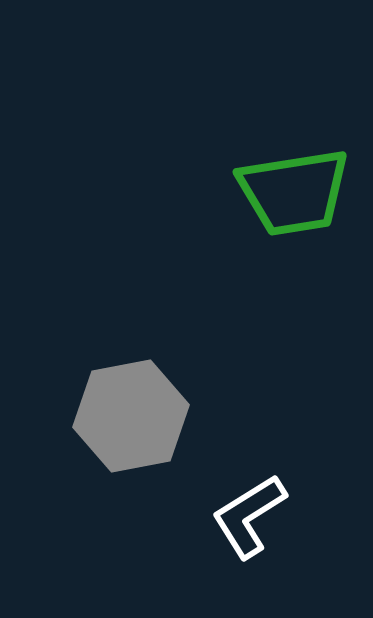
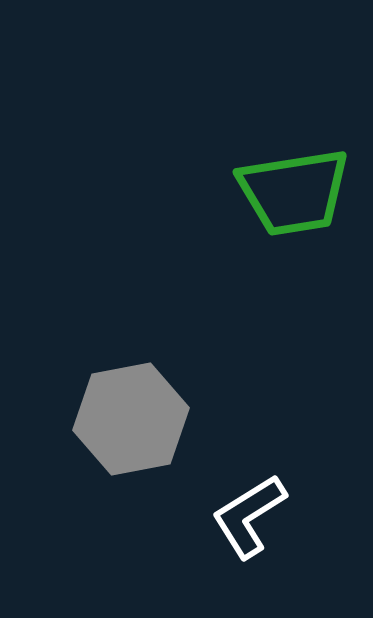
gray hexagon: moved 3 px down
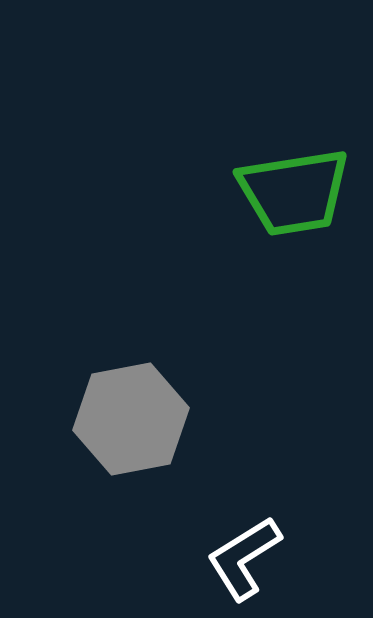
white L-shape: moved 5 px left, 42 px down
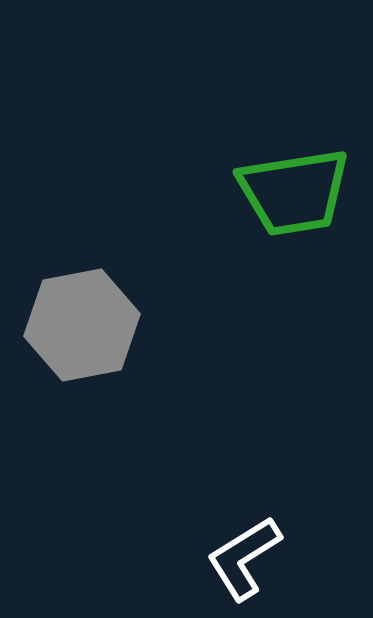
gray hexagon: moved 49 px left, 94 px up
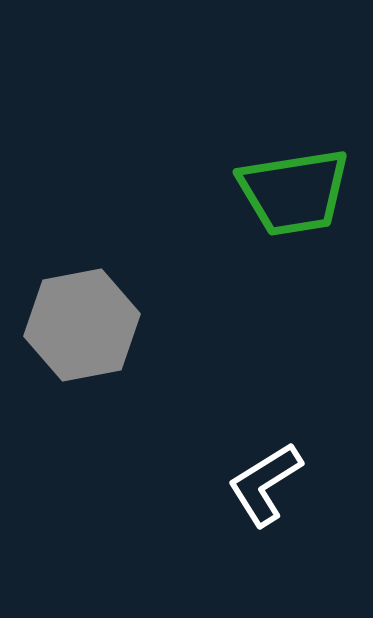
white L-shape: moved 21 px right, 74 px up
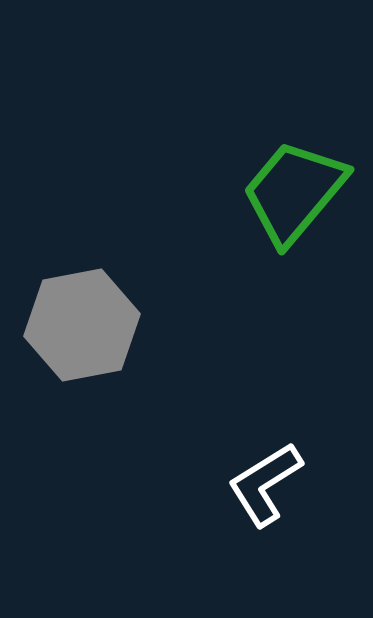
green trapezoid: rotated 139 degrees clockwise
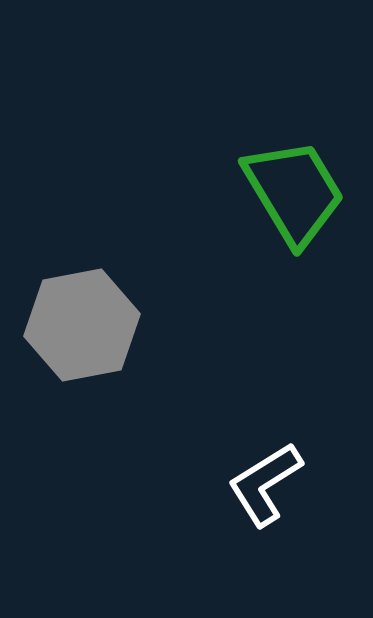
green trapezoid: rotated 109 degrees clockwise
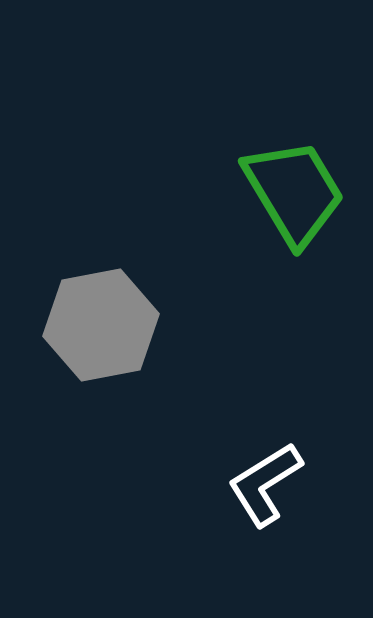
gray hexagon: moved 19 px right
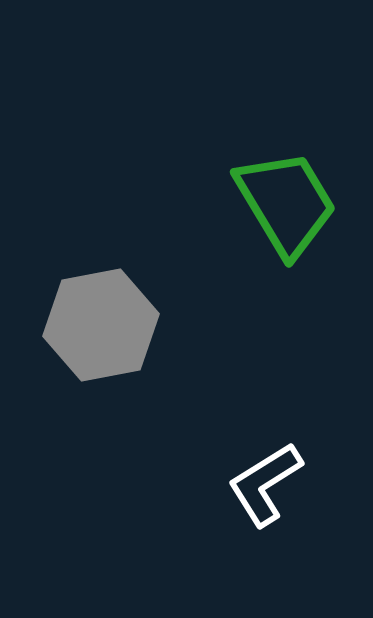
green trapezoid: moved 8 px left, 11 px down
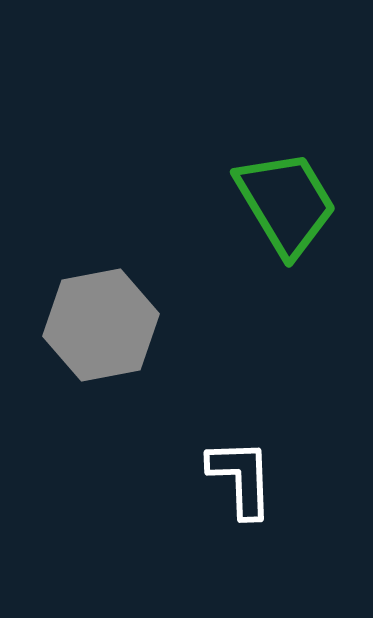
white L-shape: moved 24 px left, 6 px up; rotated 120 degrees clockwise
